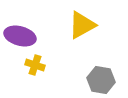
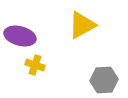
gray hexagon: moved 3 px right; rotated 12 degrees counterclockwise
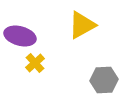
yellow cross: moved 2 px up; rotated 30 degrees clockwise
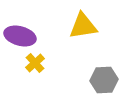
yellow triangle: moved 1 px right, 1 px down; rotated 20 degrees clockwise
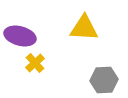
yellow triangle: moved 1 px right, 2 px down; rotated 12 degrees clockwise
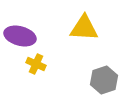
yellow cross: moved 1 px right, 1 px down; rotated 24 degrees counterclockwise
gray hexagon: rotated 16 degrees counterclockwise
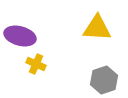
yellow triangle: moved 13 px right
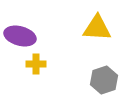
yellow cross: rotated 24 degrees counterclockwise
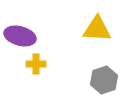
yellow triangle: moved 1 px down
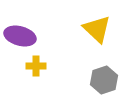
yellow triangle: rotated 40 degrees clockwise
yellow cross: moved 2 px down
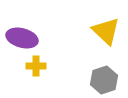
yellow triangle: moved 9 px right, 2 px down
purple ellipse: moved 2 px right, 2 px down
